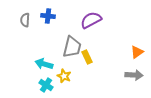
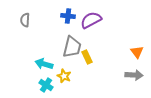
blue cross: moved 20 px right
orange triangle: rotated 32 degrees counterclockwise
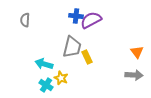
blue cross: moved 8 px right
yellow star: moved 3 px left, 2 px down
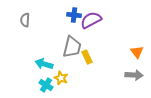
blue cross: moved 2 px left, 1 px up
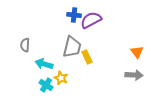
gray semicircle: moved 25 px down
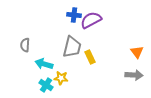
yellow rectangle: moved 3 px right
yellow star: rotated 16 degrees counterclockwise
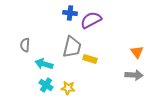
blue cross: moved 4 px left, 2 px up
yellow rectangle: moved 2 px down; rotated 48 degrees counterclockwise
yellow star: moved 7 px right, 10 px down
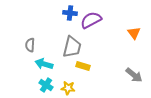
gray semicircle: moved 5 px right
orange triangle: moved 3 px left, 19 px up
yellow rectangle: moved 7 px left, 7 px down
gray arrow: rotated 36 degrees clockwise
